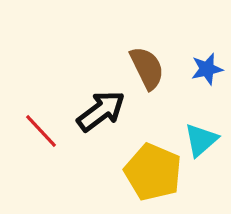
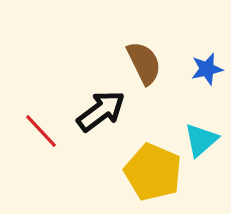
brown semicircle: moved 3 px left, 5 px up
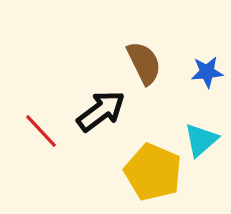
blue star: moved 3 px down; rotated 8 degrees clockwise
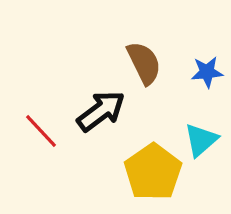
yellow pentagon: rotated 14 degrees clockwise
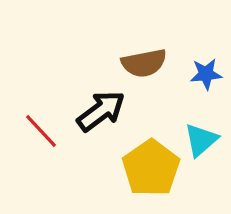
brown semicircle: rotated 105 degrees clockwise
blue star: moved 1 px left, 2 px down
yellow pentagon: moved 2 px left, 4 px up
